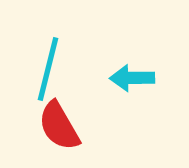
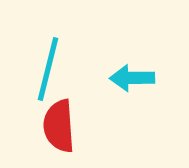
red semicircle: rotated 26 degrees clockwise
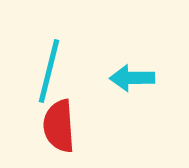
cyan line: moved 1 px right, 2 px down
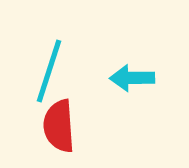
cyan line: rotated 4 degrees clockwise
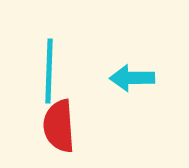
cyan line: rotated 16 degrees counterclockwise
